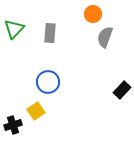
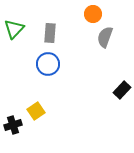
blue circle: moved 18 px up
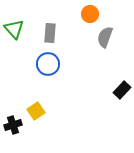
orange circle: moved 3 px left
green triangle: rotated 25 degrees counterclockwise
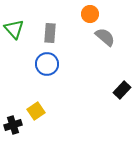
gray semicircle: rotated 110 degrees clockwise
blue circle: moved 1 px left
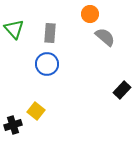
yellow square: rotated 18 degrees counterclockwise
